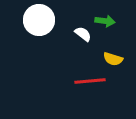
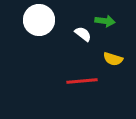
red line: moved 8 px left
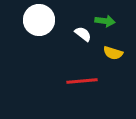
yellow semicircle: moved 6 px up
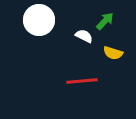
green arrow: rotated 54 degrees counterclockwise
white semicircle: moved 1 px right, 2 px down; rotated 12 degrees counterclockwise
